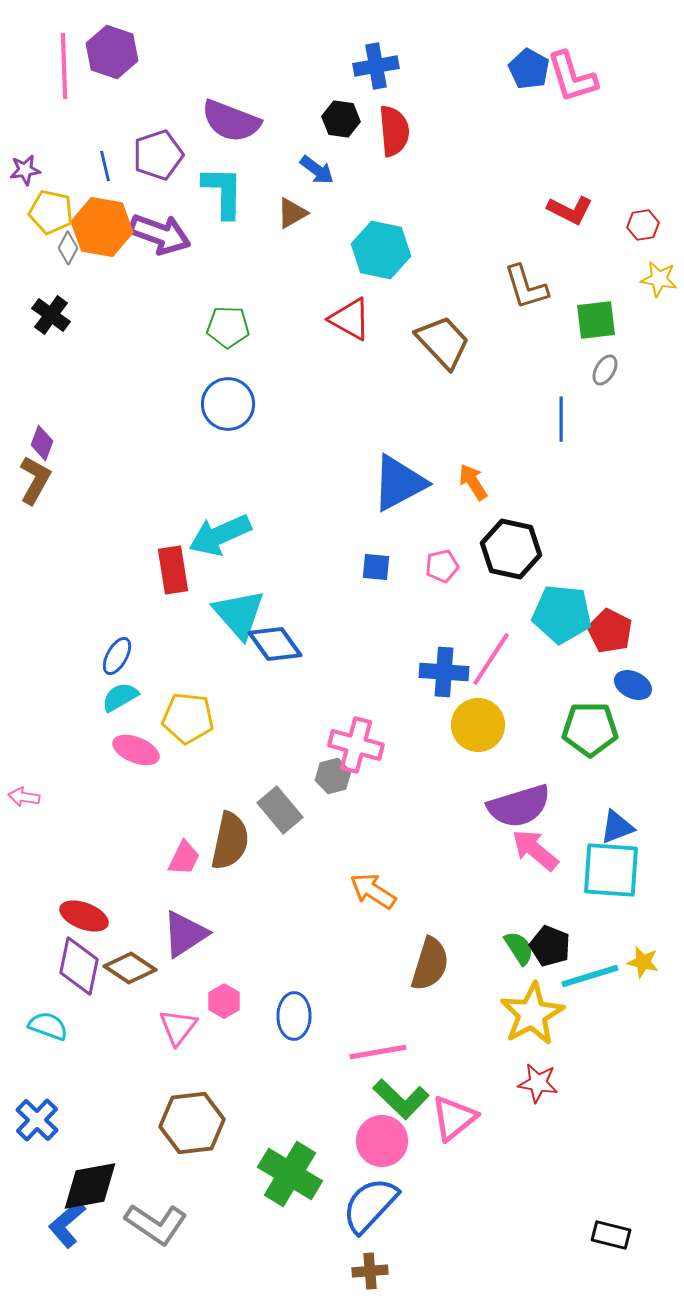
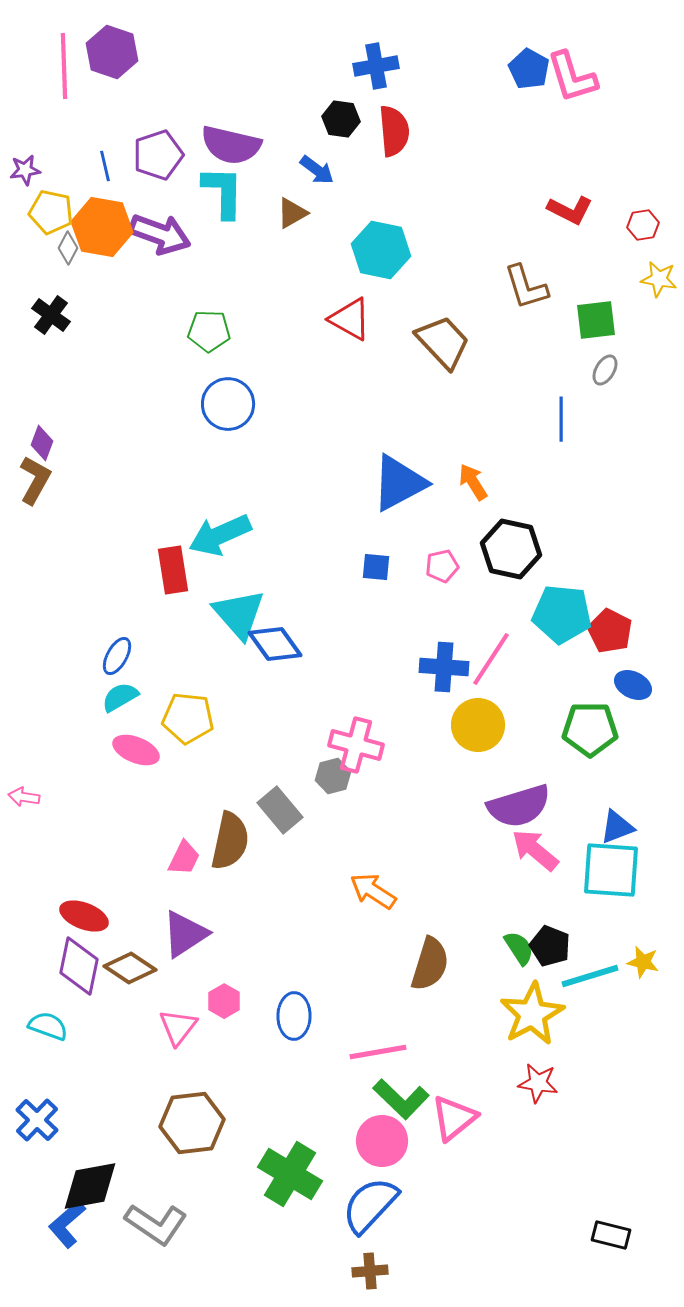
purple semicircle at (231, 121): moved 24 px down; rotated 8 degrees counterclockwise
green pentagon at (228, 327): moved 19 px left, 4 px down
blue cross at (444, 672): moved 5 px up
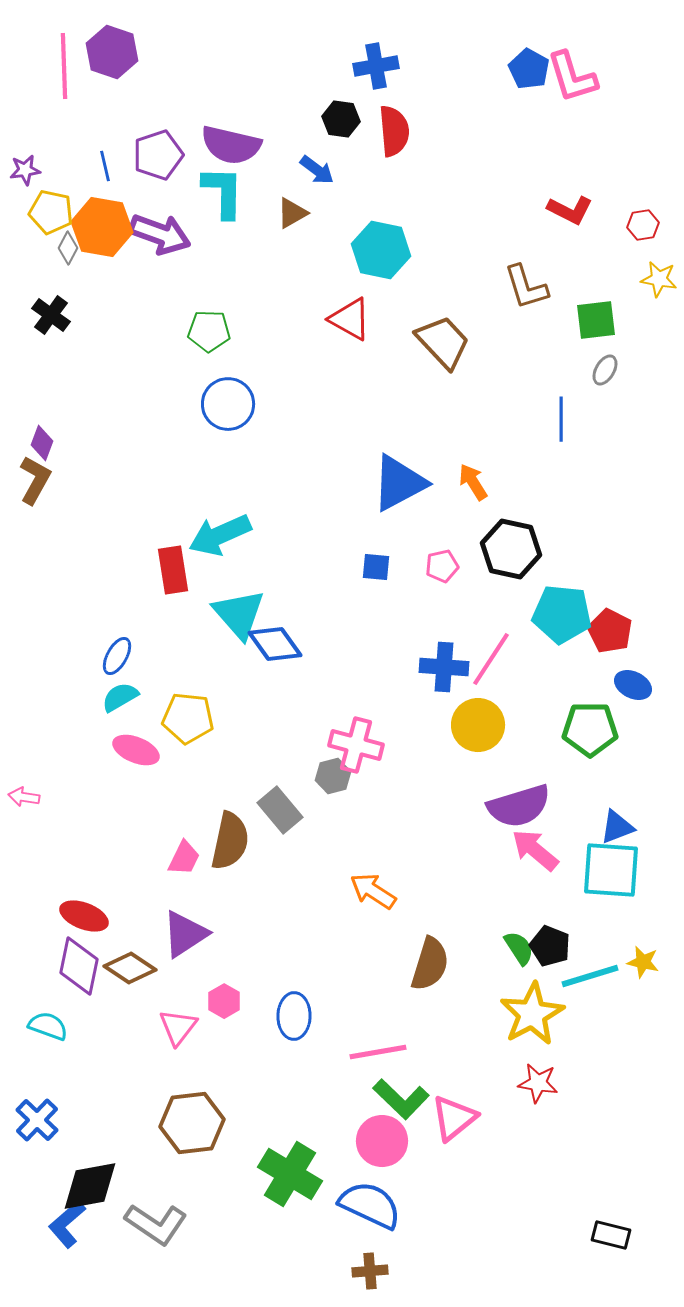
blue semicircle at (370, 1205): rotated 72 degrees clockwise
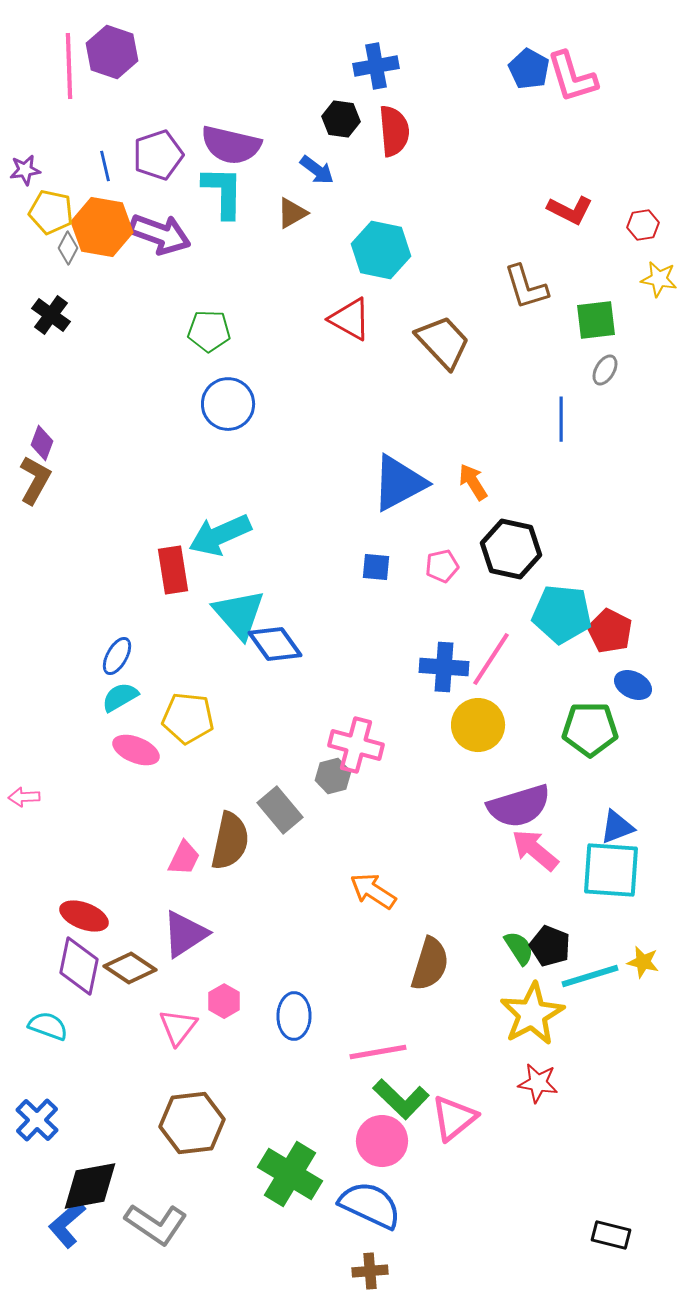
pink line at (64, 66): moved 5 px right
pink arrow at (24, 797): rotated 12 degrees counterclockwise
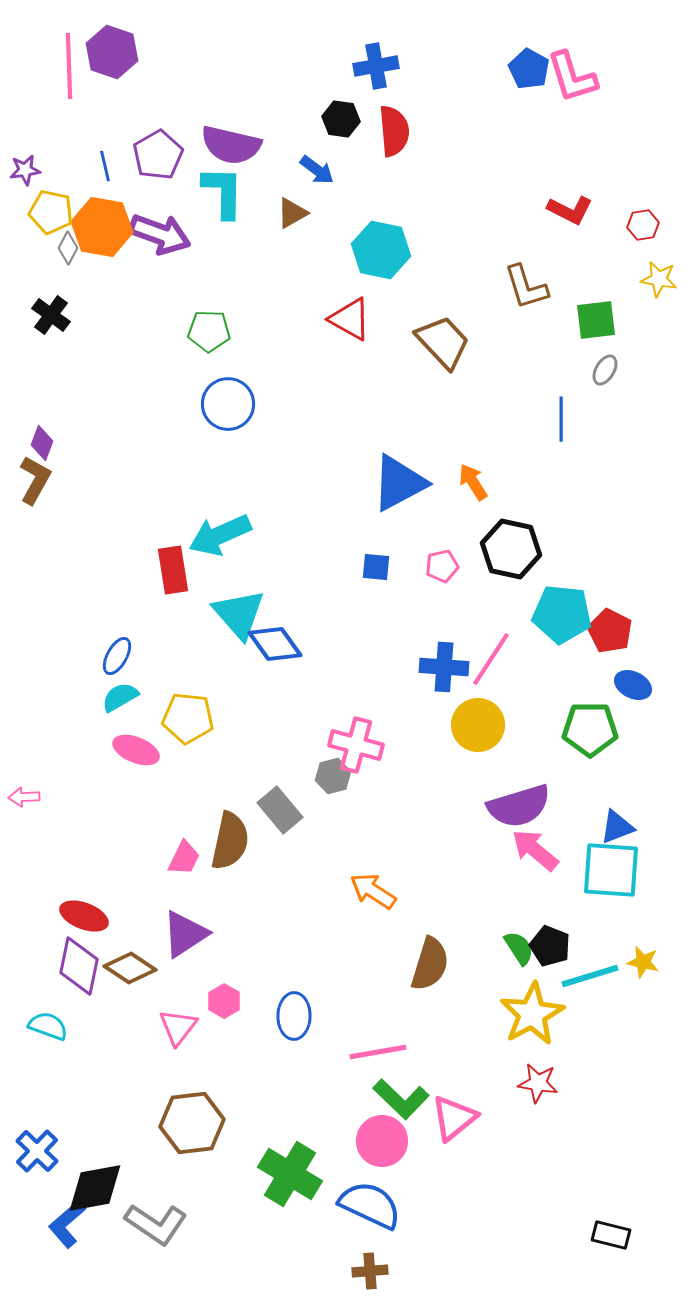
purple pentagon at (158, 155): rotated 12 degrees counterclockwise
blue cross at (37, 1120): moved 31 px down
black diamond at (90, 1186): moved 5 px right, 2 px down
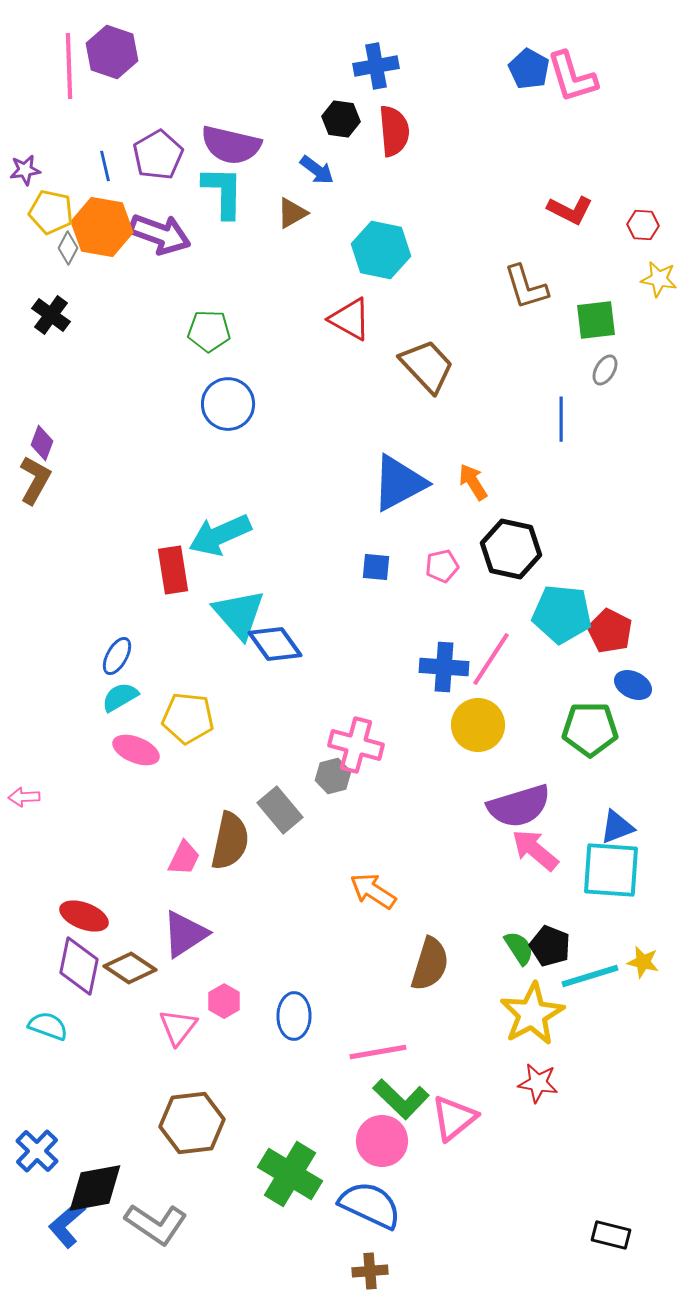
red hexagon at (643, 225): rotated 12 degrees clockwise
brown trapezoid at (443, 342): moved 16 px left, 24 px down
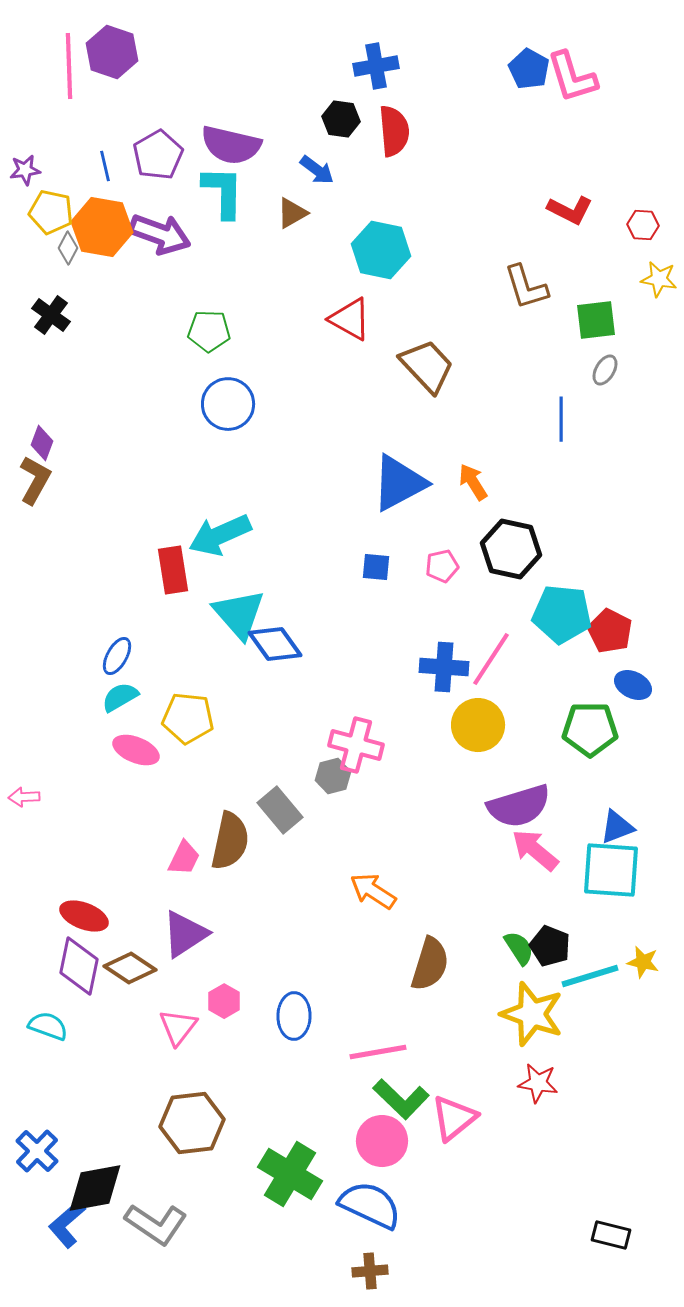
yellow star at (532, 1014): rotated 24 degrees counterclockwise
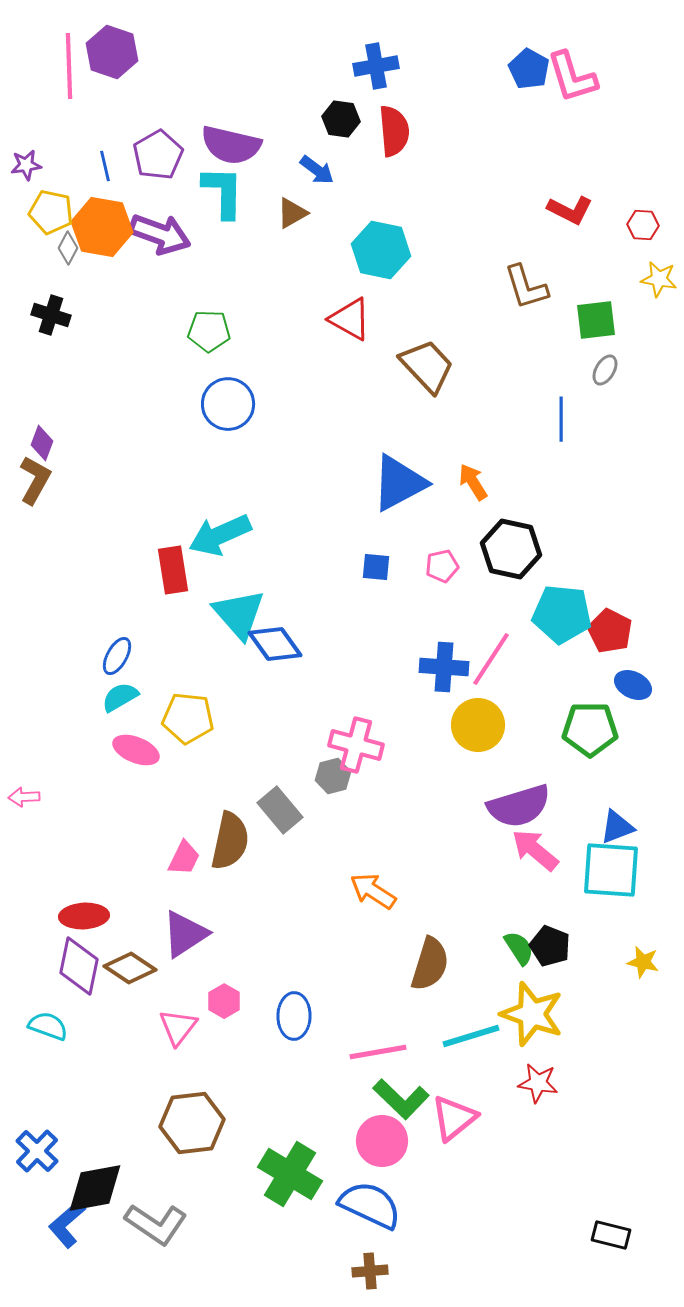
purple star at (25, 170): moved 1 px right, 5 px up
black cross at (51, 315): rotated 18 degrees counterclockwise
red ellipse at (84, 916): rotated 24 degrees counterclockwise
cyan line at (590, 976): moved 119 px left, 60 px down
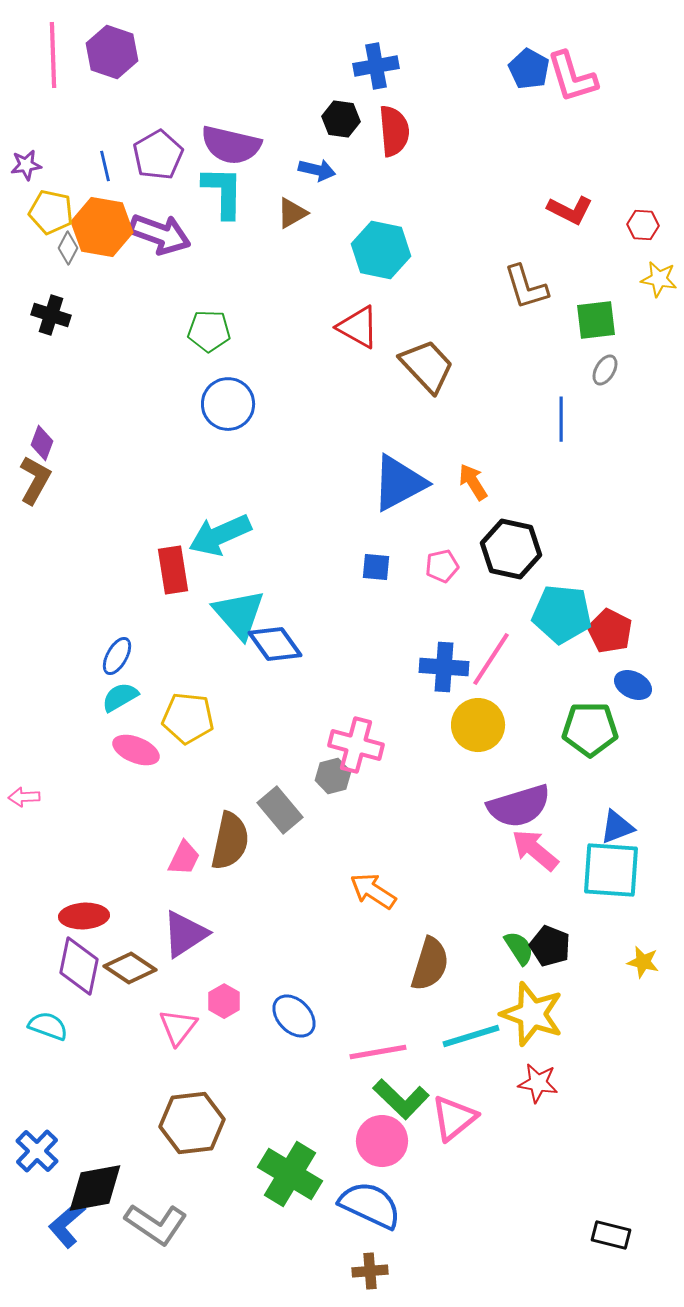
pink line at (69, 66): moved 16 px left, 11 px up
blue arrow at (317, 170): rotated 24 degrees counterclockwise
red triangle at (350, 319): moved 8 px right, 8 px down
blue ellipse at (294, 1016): rotated 45 degrees counterclockwise
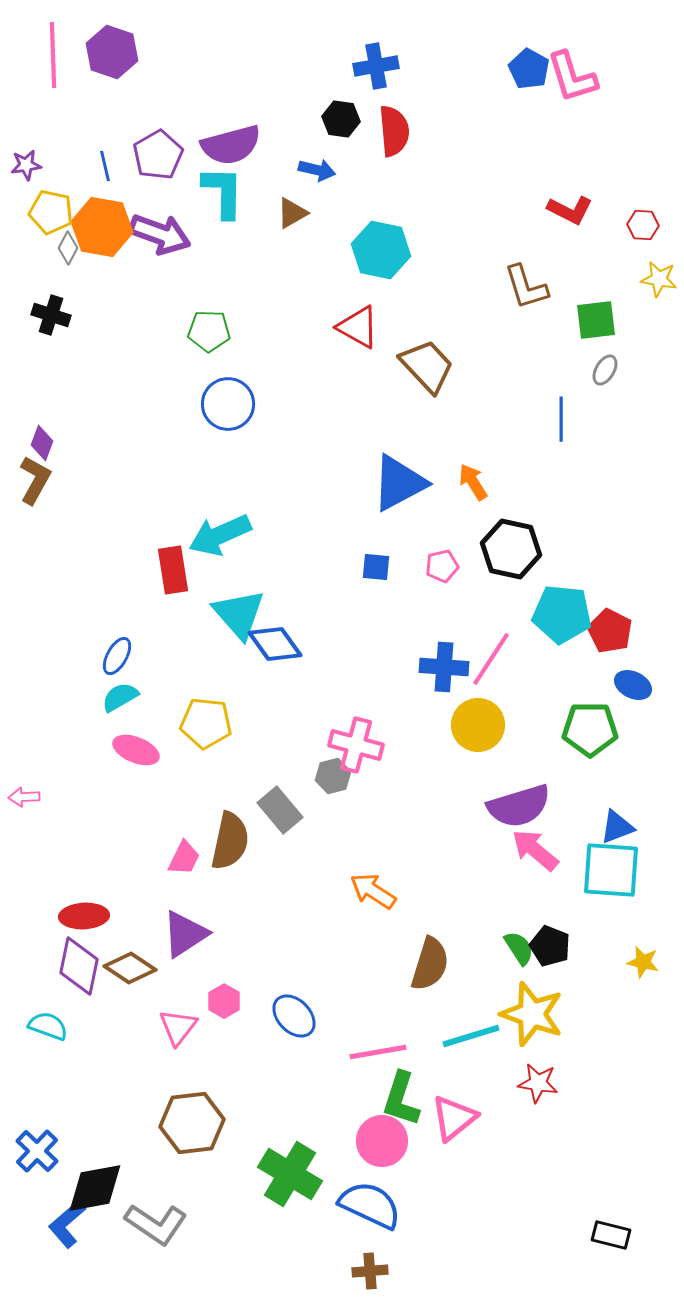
purple semicircle at (231, 145): rotated 28 degrees counterclockwise
yellow pentagon at (188, 718): moved 18 px right, 5 px down
green L-shape at (401, 1099): rotated 64 degrees clockwise
